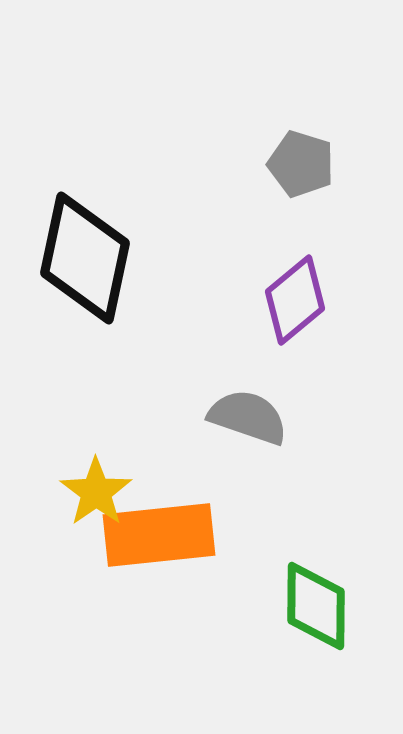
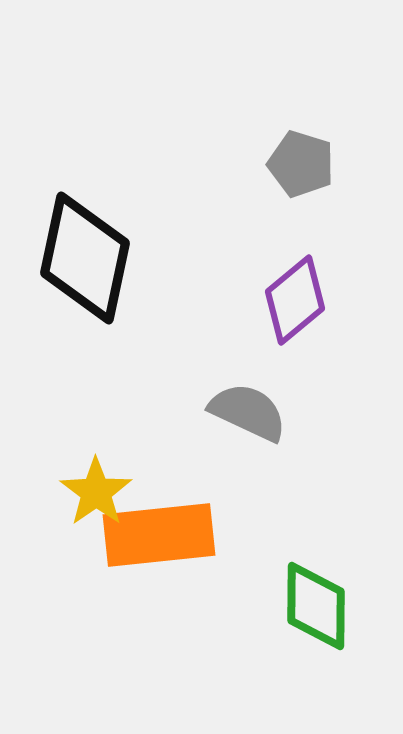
gray semicircle: moved 5 px up; rotated 6 degrees clockwise
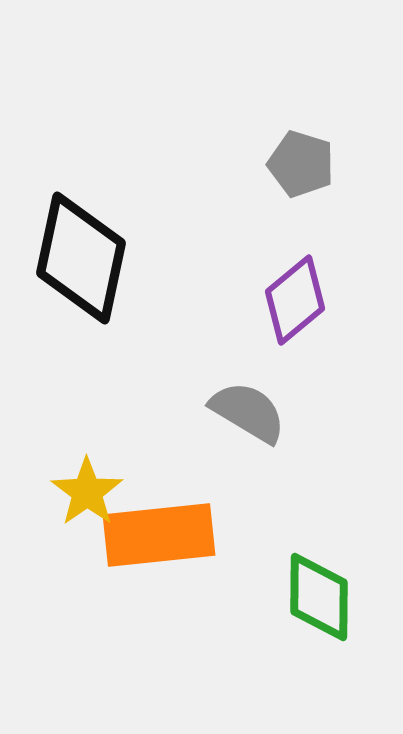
black diamond: moved 4 px left
gray semicircle: rotated 6 degrees clockwise
yellow star: moved 9 px left
green diamond: moved 3 px right, 9 px up
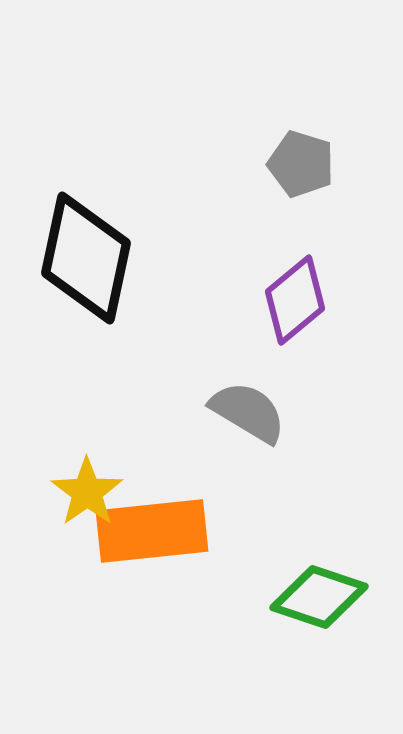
black diamond: moved 5 px right
orange rectangle: moved 7 px left, 4 px up
green diamond: rotated 72 degrees counterclockwise
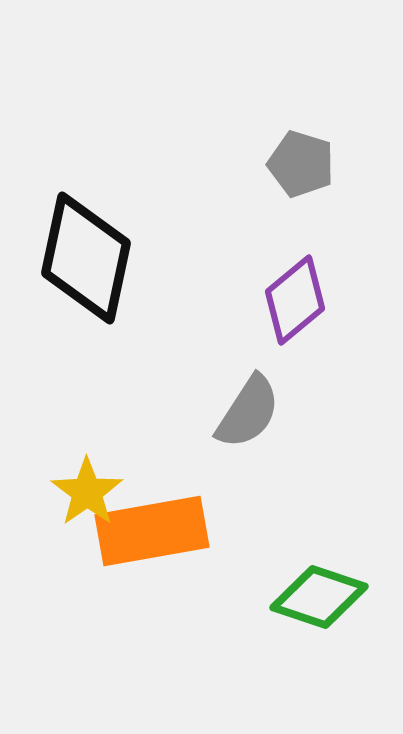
gray semicircle: rotated 92 degrees clockwise
orange rectangle: rotated 4 degrees counterclockwise
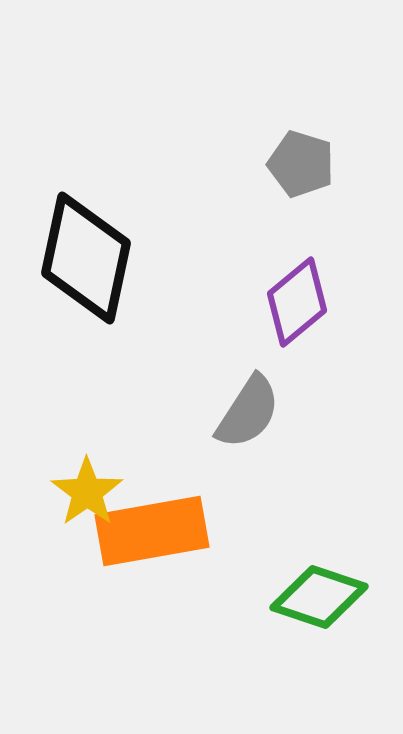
purple diamond: moved 2 px right, 2 px down
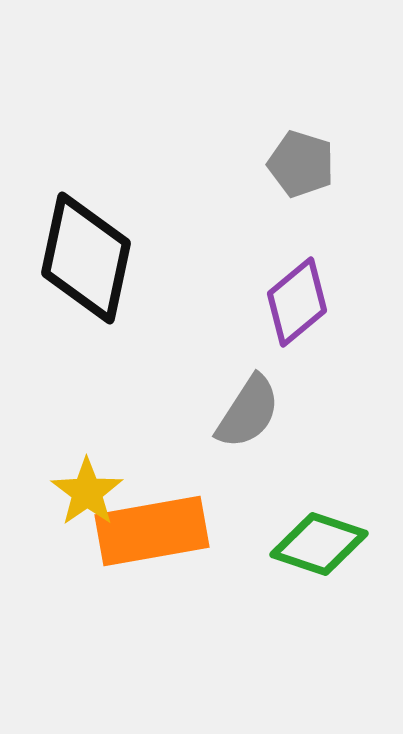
green diamond: moved 53 px up
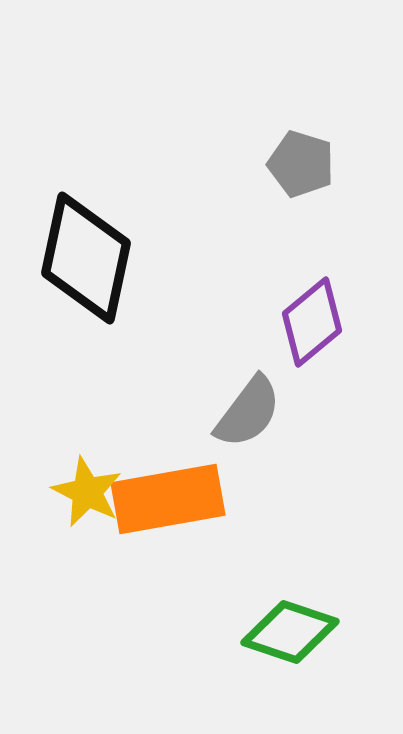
purple diamond: moved 15 px right, 20 px down
gray semicircle: rotated 4 degrees clockwise
yellow star: rotated 10 degrees counterclockwise
orange rectangle: moved 16 px right, 32 px up
green diamond: moved 29 px left, 88 px down
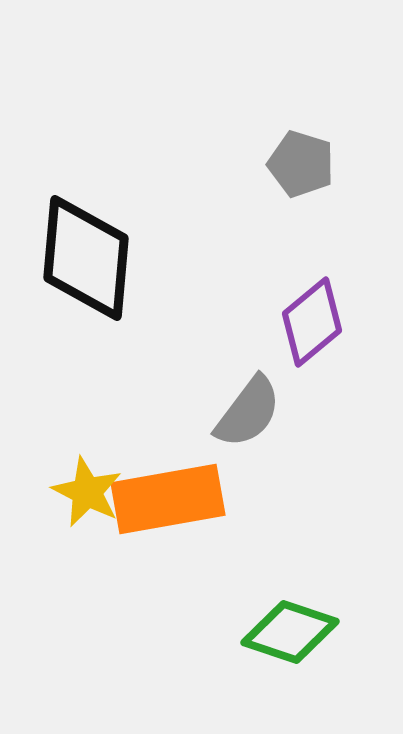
black diamond: rotated 7 degrees counterclockwise
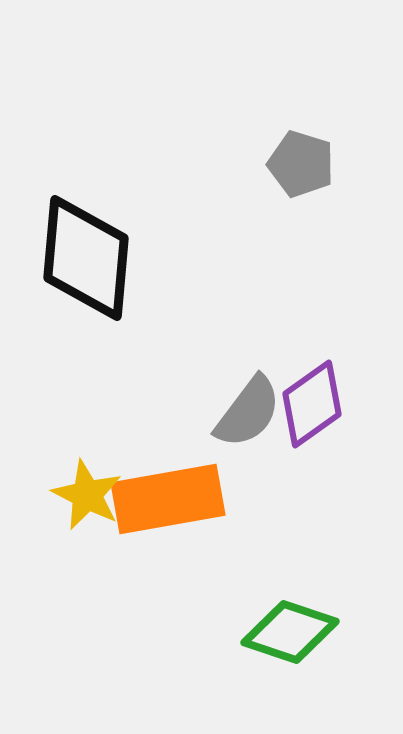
purple diamond: moved 82 px down; rotated 4 degrees clockwise
yellow star: moved 3 px down
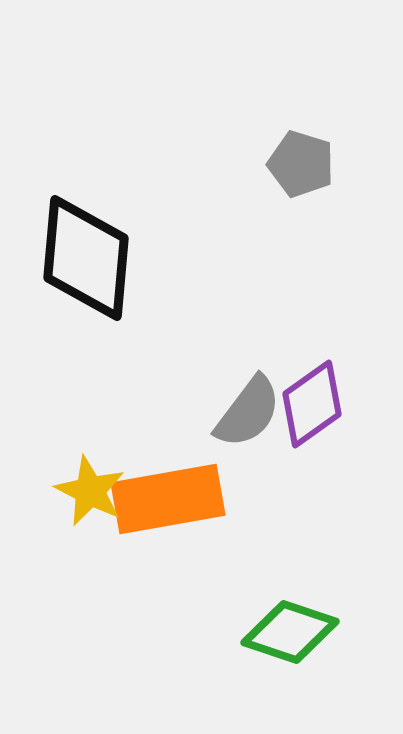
yellow star: moved 3 px right, 4 px up
